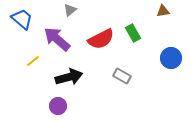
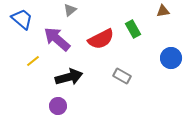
green rectangle: moved 4 px up
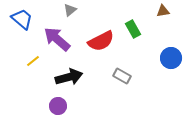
red semicircle: moved 2 px down
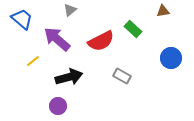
green rectangle: rotated 18 degrees counterclockwise
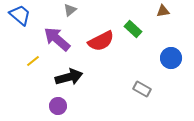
blue trapezoid: moved 2 px left, 4 px up
gray rectangle: moved 20 px right, 13 px down
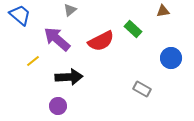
black arrow: rotated 12 degrees clockwise
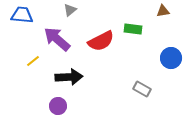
blue trapezoid: moved 2 px right; rotated 35 degrees counterclockwise
green rectangle: rotated 36 degrees counterclockwise
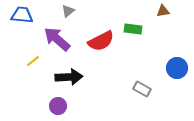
gray triangle: moved 2 px left, 1 px down
blue circle: moved 6 px right, 10 px down
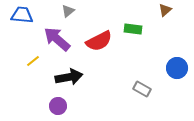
brown triangle: moved 2 px right, 1 px up; rotated 32 degrees counterclockwise
red semicircle: moved 2 px left
black arrow: rotated 8 degrees counterclockwise
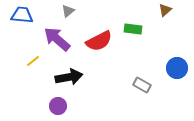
gray rectangle: moved 4 px up
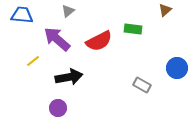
purple circle: moved 2 px down
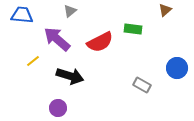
gray triangle: moved 2 px right
red semicircle: moved 1 px right, 1 px down
black arrow: moved 1 px right, 1 px up; rotated 28 degrees clockwise
